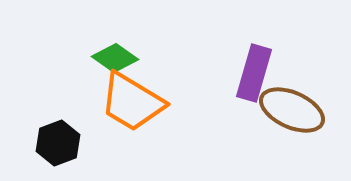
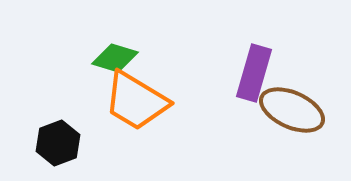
green diamond: rotated 18 degrees counterclockwise
orange trapezoid: moved 4 px right, 1 px up
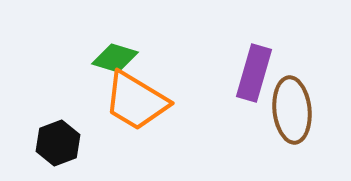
brown ellipse: rotated 60 degrees clockwise
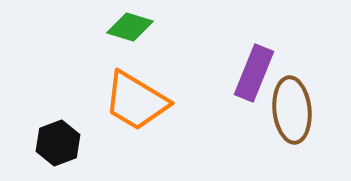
green diamond: moved 15 px right, 31 px up
purple rectangle: rotated 6 degrees clockwise
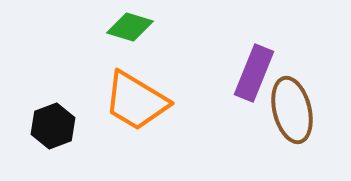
brown ellipse: rotated 8 degrees counterclockwise
black hexagon: moved 5 px left, 17 px up
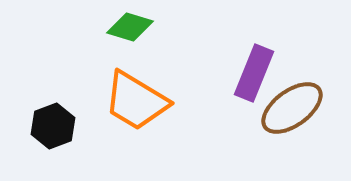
brown ellipse: moved 2 px up; rotated 68 degrees clockwise
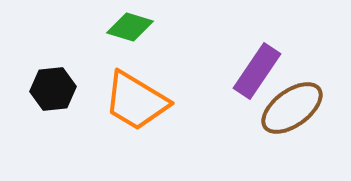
purple rectangle: moved 3 px right, 2 px up; rotated 12 degrees clockwise
black hexagon: moved 37 px up; rotated 15 degrees clockwise
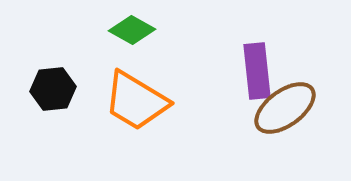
green diamond: moved 2 px right, 3 px down; rotated 12 degrees clockwise
purple rectangle: rotated 40 degrees counterclockwise
brown ellipse: moved 7 px left
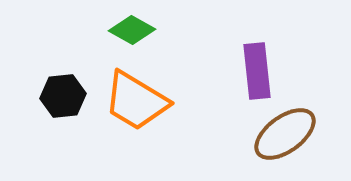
black hexagon: moved 10 px right, 7 px down
brown ellipse: moved 26 px down
